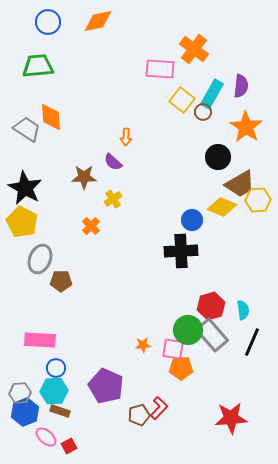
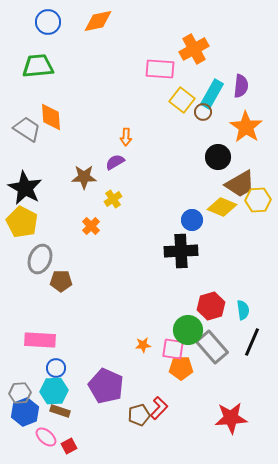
orange cross at (194, 49): rotated 24 degrees clockwise
purple semicircle at (113, 162): moved 2 px right; rotated 108 degrees clockwise
gray rectangle at (212, 335): moved 12 px down
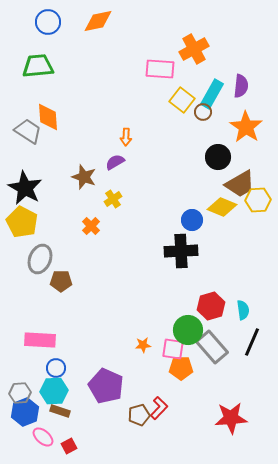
orange diamond at (51, 117): moved 3 px left
gray trapezoid at (27, 129): moved 1 px right, 2 px down
brown star at (84, 177): rotated 20 degrees clockwise
pink ellipse at (46, 437): moved 3 px left
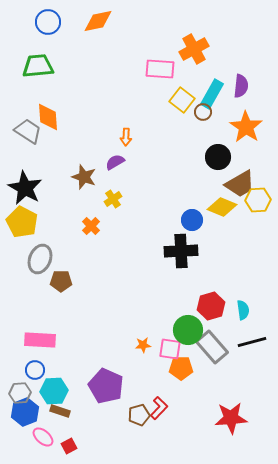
black line at (252, 342): rotated 52 degrees clockwise
pink square at (173, 349): moved 3 px left
blue circle at (56, 368): moved 21 px left, 2 px down
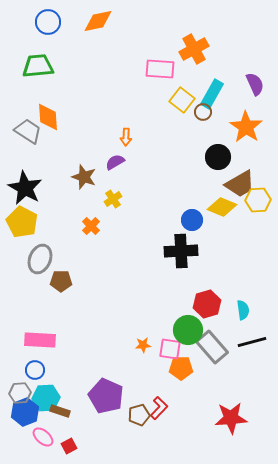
purple semicircle at (241, 86): moved 14 px right, 2 px up; rotated 30 degrees counterclockwise
red hexagon at (211, 306): moved 4 px left, 2 px up
purple pentagon at (106, 386): moved 10 px down
cyan hexagon at (54, 391): moved 8 px left, 7 px down
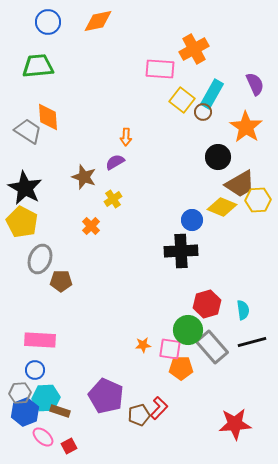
red star at (231, 418): moved 4 px right, 6 px down
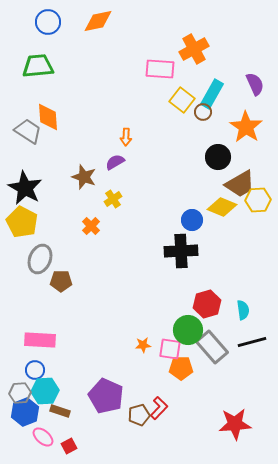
cyan hexagon at (46, 398): moved 1 px left, 7 px up
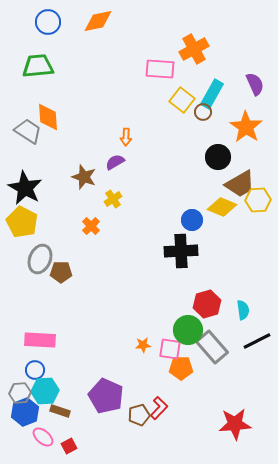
brown pentagon at (61, 281): moved 9 px up
black line at (252, 342): moved 5 px right, 1 px up; rotated 12 degrees counterclockwise
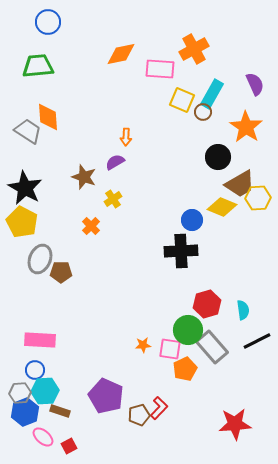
orange diamond at (98, 21): moved 23 px right, 33 px down
yellow square at (182, 100): rotated 15 degrees counterclockwise
yellow hexagon at (258, 200): moved 2 px up
orange pentagon at (181, 368): moved 4 px right, 1 px down; rotated 25 degrees counterclockwise
